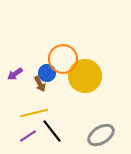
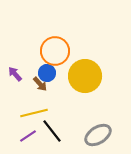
orange circle: moved 8 px left, 8 px up
purple arrow: rotated 84 degrees clockwise
brown arrow: rotated 14 degrees counterclockwise
gray ellipse: moved 3 px left
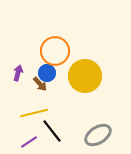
purple arrow: moved 3 px right, 1 px up; rotated 56 degrees clockwise
purple line: moved 1 px right, 6 px down
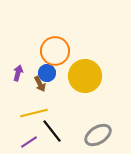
brown arrow: rotated 14 degrees clockwise
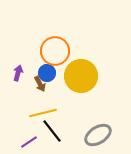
yellow circle: moved 4 px left
yellow line: moved 9 px right
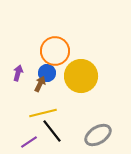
brown arrow: rotated 126 degrees counterclockwise
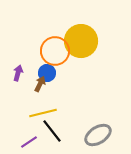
yellow circle: moved 35 px up
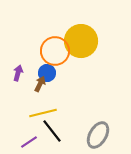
gray ellipse: rotated 28 degrees counterclockwise
